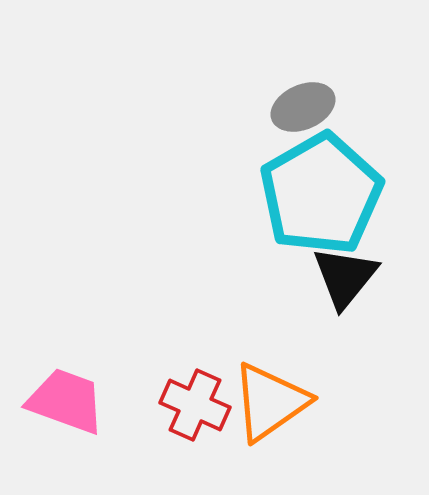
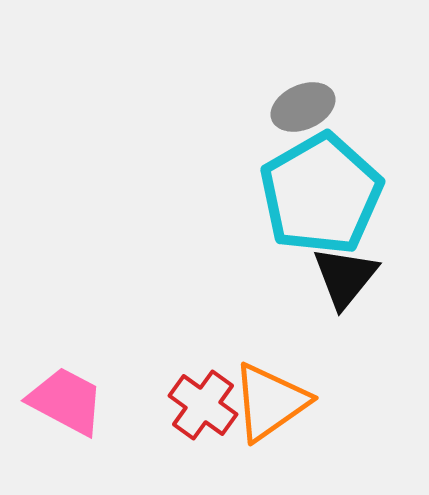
pink trapezoid: rotated 8 degrees clockwise
red cross: moved 8 px right; rotated 12 degrees clockwise
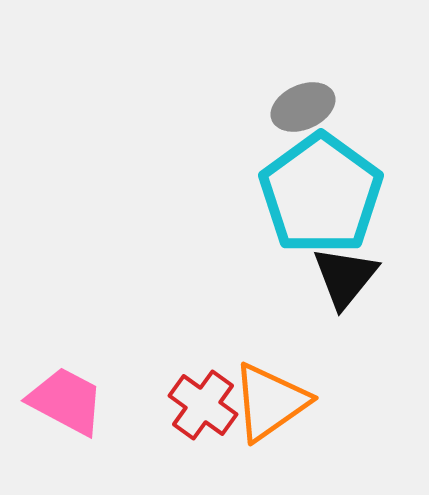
cyan pentagon: rotated 6 degrees counterclockwise
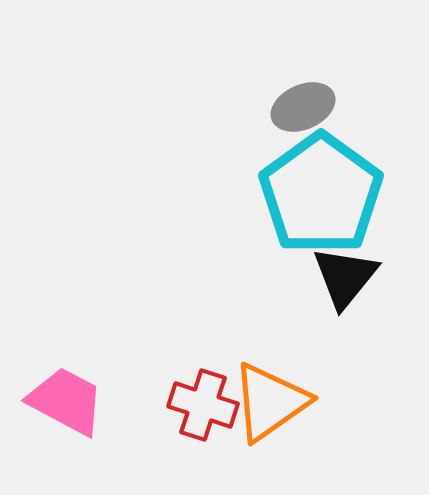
red cross: rotated 18 degrees counterclockwise
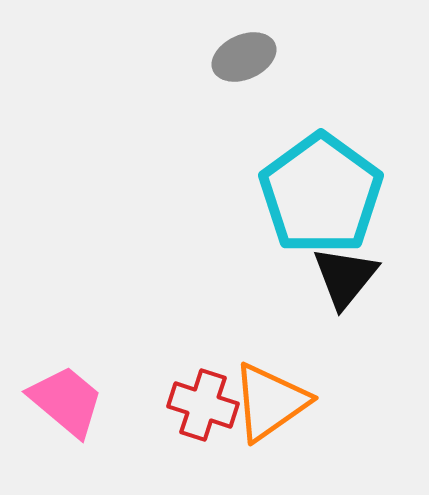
gray ellipse: moved 59 px left, 50 px up
pink trapezoid: rotated 12 degrees clockwise
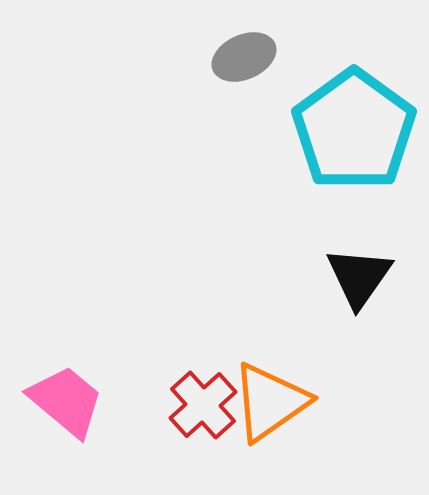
cyan pentagon: moved 33 px right, 64 px up
black triangle: moved 14 px right; rotated 4 degrees counterclockwise
red cross: rotated 30 degrees clockwise
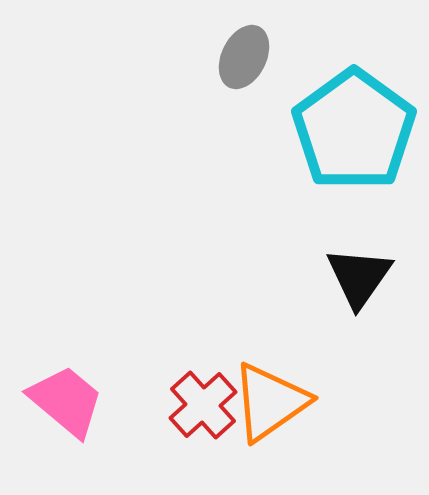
gray ellipse: rotated 40 degrees counterclockwise
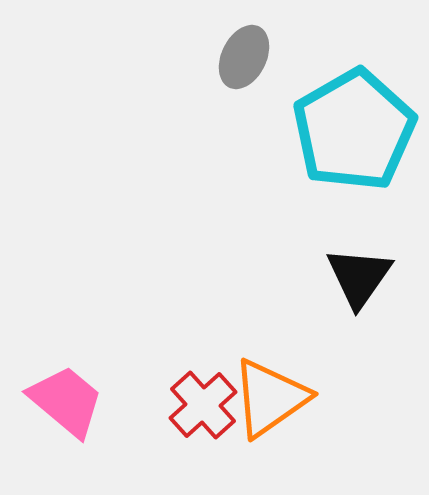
cyan pentagon: rotated 6 degrees clockwise
orange triangle: moved 4 px up
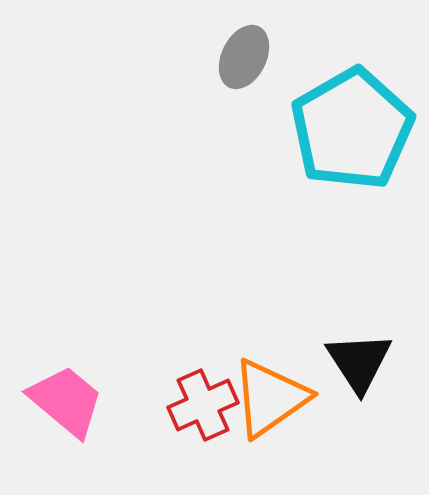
cyan pentagon: moved 2 px left, 1 px up
black triangle: moved 85 px down; rotated 8 degrees counterclockwise
red cross: rotated 18 degrees clockwise
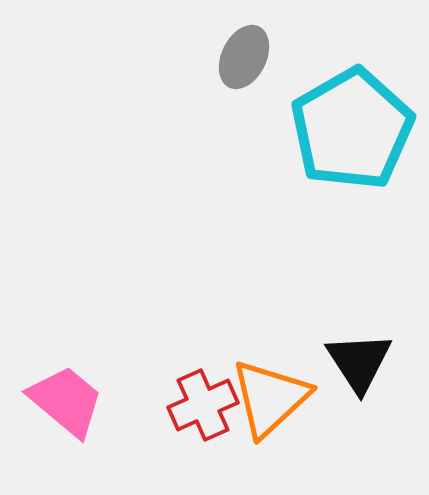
orange triangle: rotated 8 degrees counterclockwise
